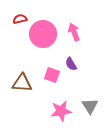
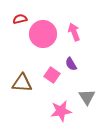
pink square: rotated 14 degrees clockwise
gray triangle: moved 3 px left, 9 px up
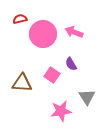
pink arrow: rotated 48 degrees counterclockwise
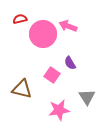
pink arrow: moved 6 px left, 6 px up
purple semicircle: moved 1 px left, 1 px up
brown triangle: moved 6 px down; rotated 10 degrees clockwise
pink star: moved 2 px left, 1 px up
